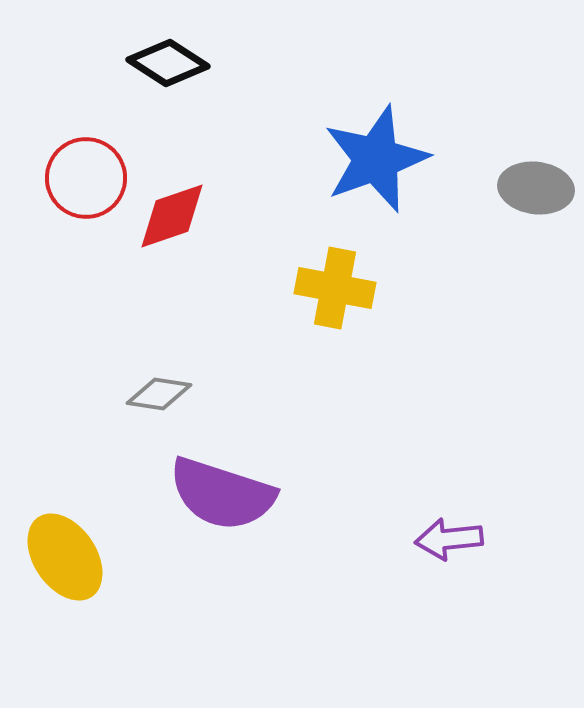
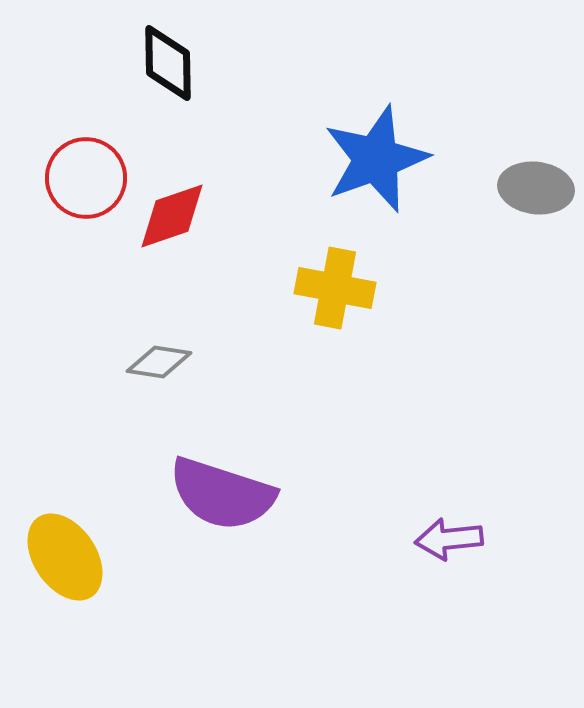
black diamond: rotated 56 degrees clockwise
gray diamond: moved 32 px up
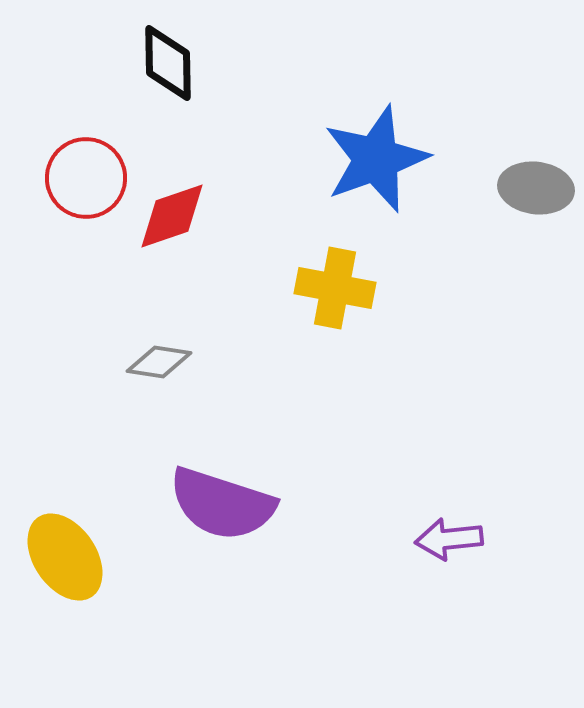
purple semicircle: moved 10 px down
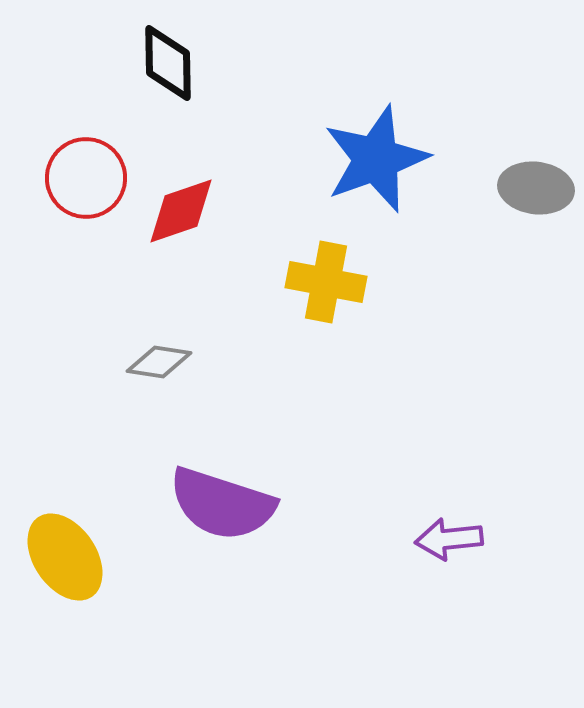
red diamond: moved 9 px right, 5 px up
yellow cross: moved 9 px left, 6 px up
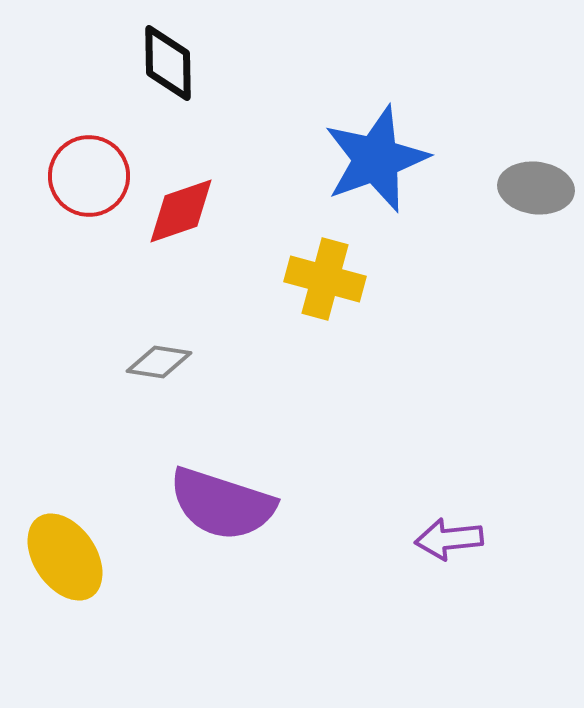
red circle: moved 3 px right, 2 px up
yellow cross: moved 1 px left, 3 px up; rotated 4 degrees clockwise
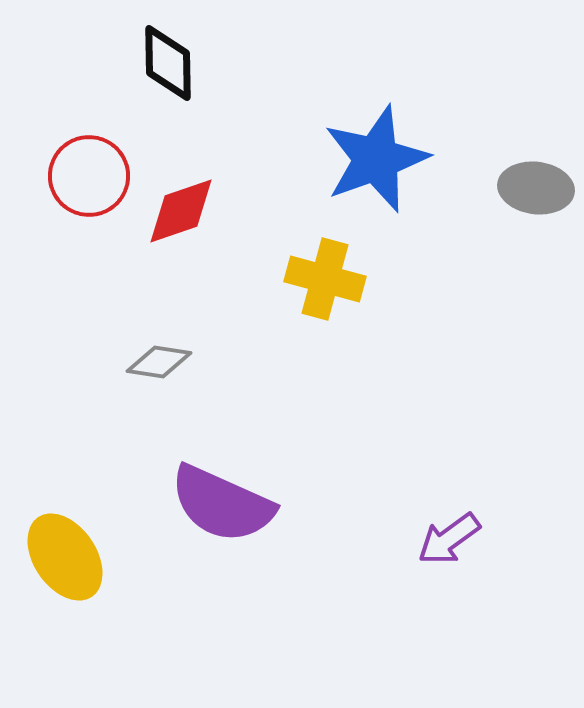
purple semicircle: rotated 6 degrees clockwise
purple arrow: rotated 30 degrees counterclockwise
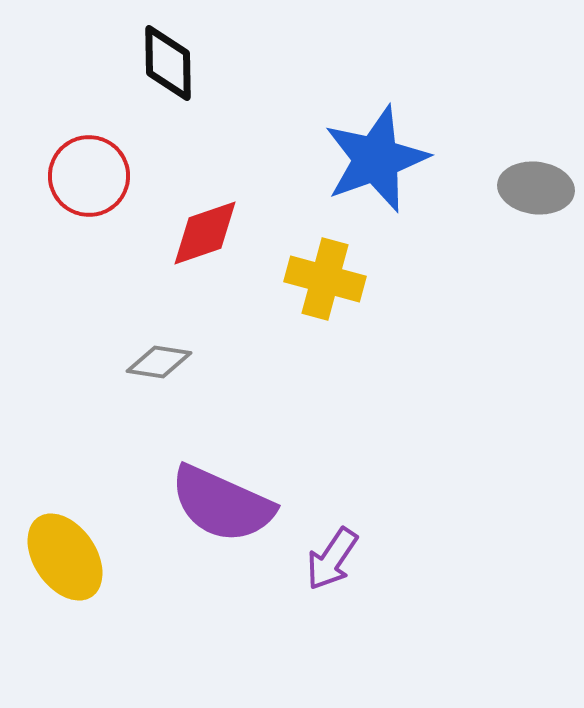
red diamond: moved 24 px right, 22 px down
purple arrow: moved 117 px left, 20 px down; rotated 20 degrees counterclockwise
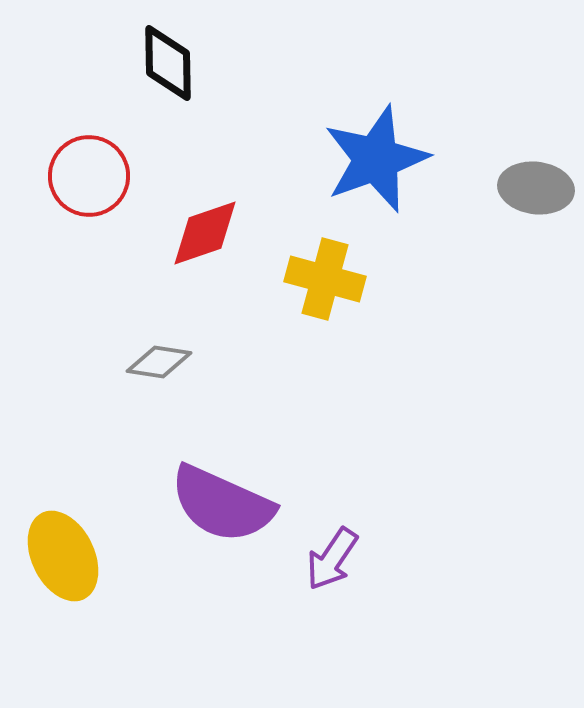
yellow ellipse: moved 2 px left, 1 px up; rotated 8 degrees clockwise
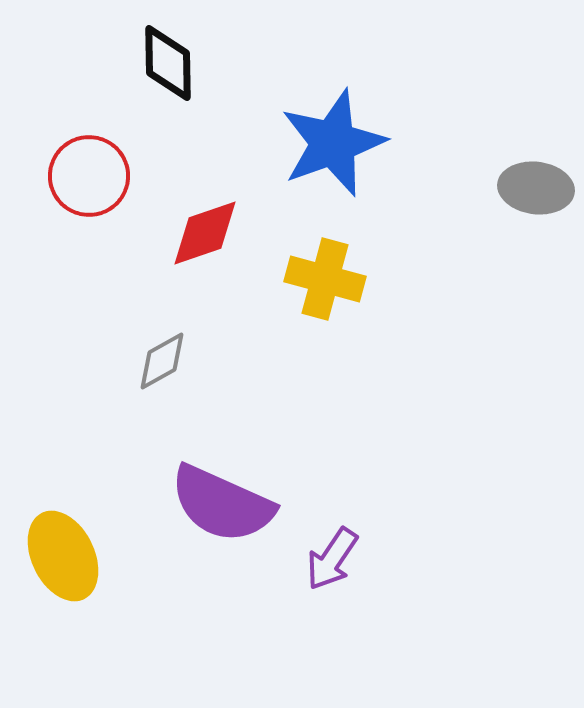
blue star: moved 43 px left, 16 px up
gray diamond: moved 3 px right, 1 px up; rotated 38 degrees counterclockwise
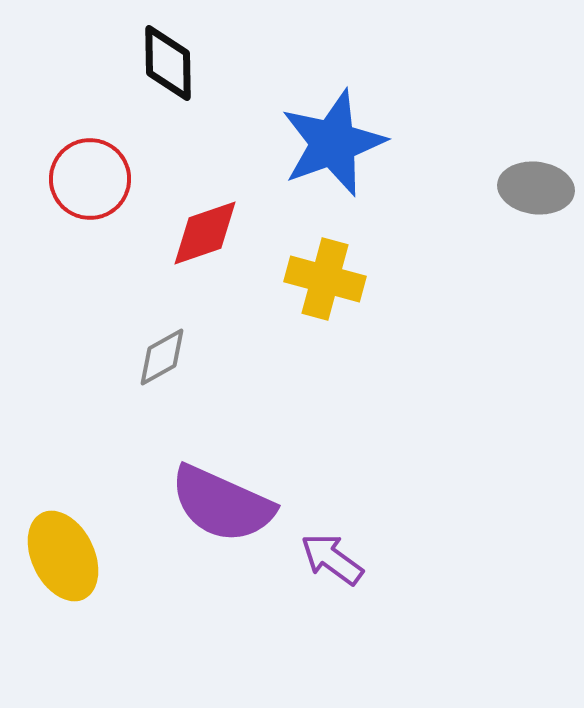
red circle: moved 1 px right, 3 px down
gray diamond: moved 4 px up
purple arrow: rotated 92 degrees clockwise
